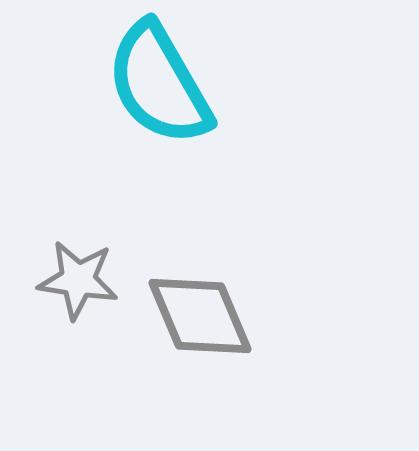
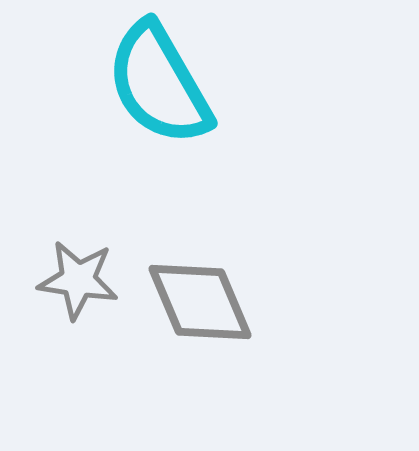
gray diamond: moved 14 px up
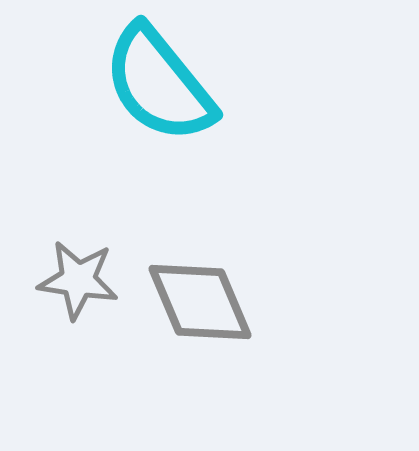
cyan semicircle: rotated 9 degrees counterclockwise
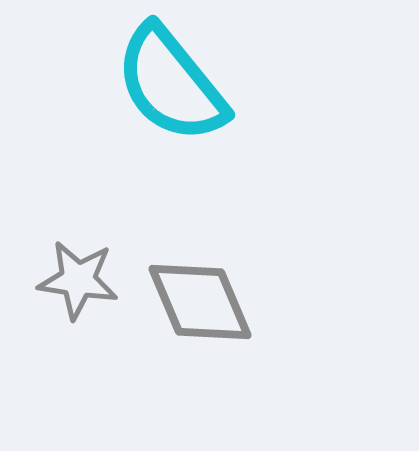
cyan semicircle: moved 12 px right
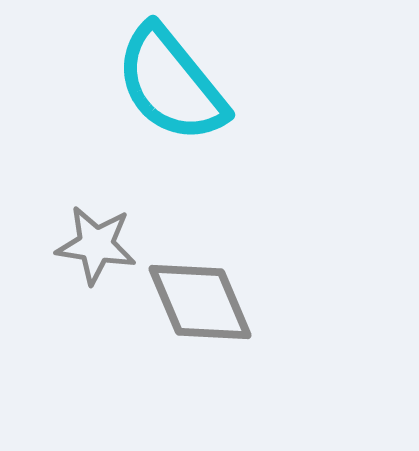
gray star: moved 18 px right, 35 px up
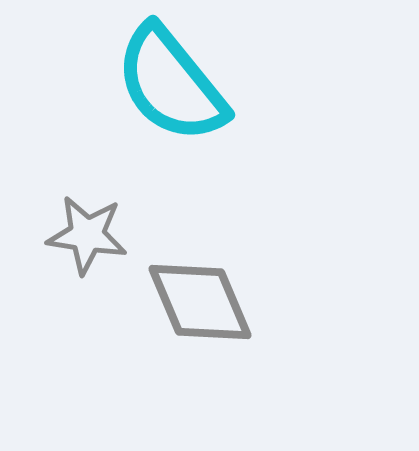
gray star: moved 9 px left, 10 px up
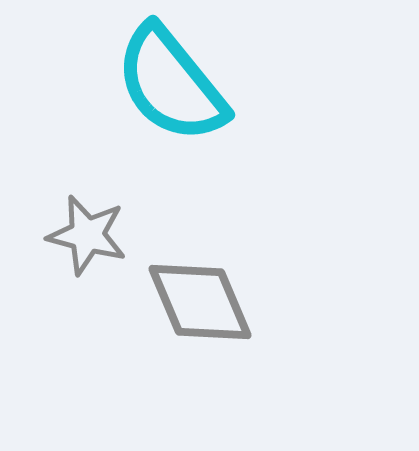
gray star: rotated 6 degrees clockwise
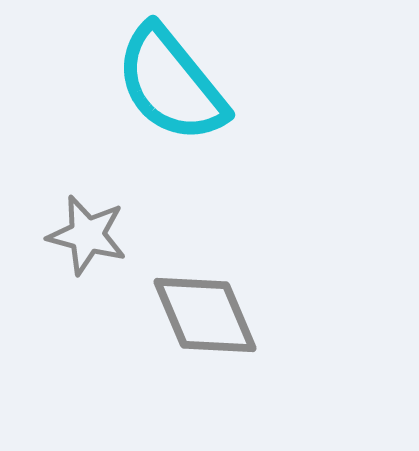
gray diamond: moved 5 px right, 13 px down
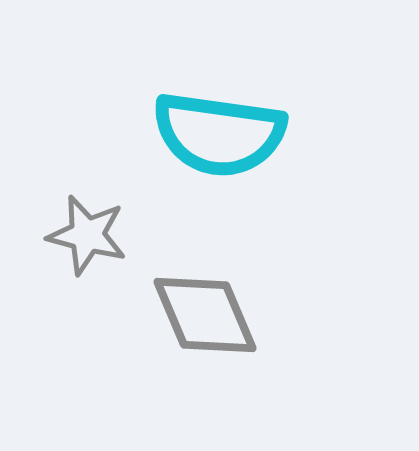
cyan semicircle: moved 48 px right, 50 px down; rotated 43 degrees counterclockwise
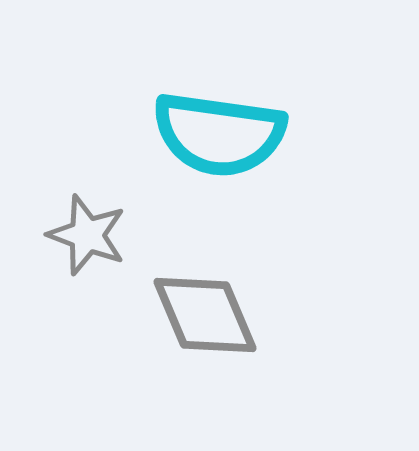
gray star: rotated 6 degrees clockwise
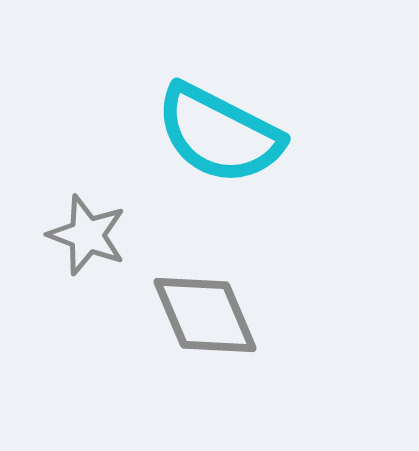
cyan semicircle: rotated 19 degrees clockwise
